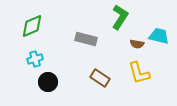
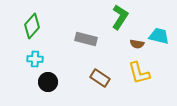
green diamond: rotated 25 degrees counterclockwise
cyan cross: rotated 21 degrees clockwise
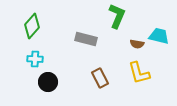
green L-shape: moved 3 px left, 1 px up; rotated 10 degrees counterclockwise
brown rectangle: rotated 30 degrees clockwise
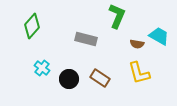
cyan trapezoid: rotated 15 degrees clockwise
cyan cross: moved 7 px right, 9 px down; rotated 35 degrees clockwise
brown rectangle: rotated 30 degrees counterclockwise
black circle: moved 21 px right, 3 px up
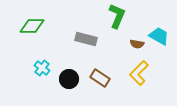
green diamond: rotated 50 degrees clockwise
yellow L-shape: rotated 60 degrees clockwise
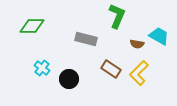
brown rectangle: moved 11 px right, 9 px up
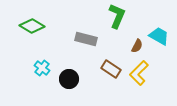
green diamond: rotated 30 degrees clockwise
brown semicircle: moved 2 px down; rotated 72 degrees counterclockwise
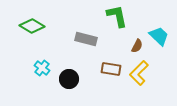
green L-shape: rotated 35 degrees counterclockwise
cyan trapezoid: rotated 15 degrees clockwise
brown rectangle: rotated 24 degrees counterclockwise
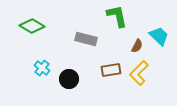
brown rectangle: moved 1 px down; rotated 18 degrees counterclockwise
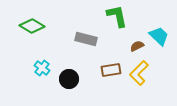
brown semicircle: rotated 144 degrees counterclockwise
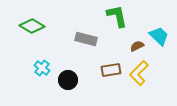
black circle: moved 1 px left, 1 px down
